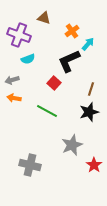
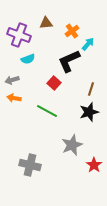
brown triangle: moved 2 px right, 5 px down; rotated 24 degrees counterclockwise
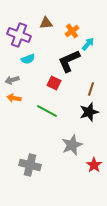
red square: rotated 16 degrees counterclockwise
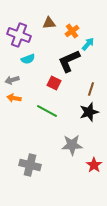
brown triangle: moved 3 px right
gray star: rotated 20 degrees clockwise
